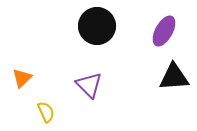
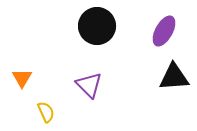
orange triangle: rotated 15 degrees counterclockwise
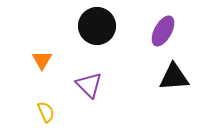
purple ellipse: moved 1 px left
orange triangle: moved 20 px right, 18 px up
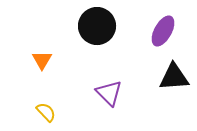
purple triangle: moved 20 px right, 8 px down
yellow semicircle: rotated 20 degrees counterclockwise
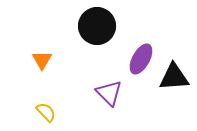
purple ellipse: moved 22 px left, 28 px down
